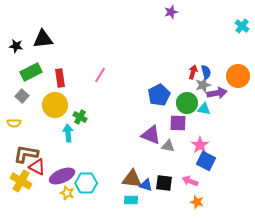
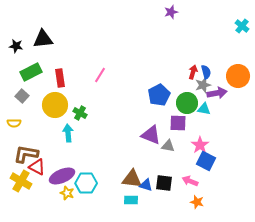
green cross: moved 4 px up
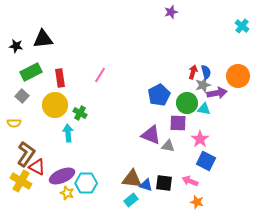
pink star: moved 6 px up
brown L-shape: rotated 115 degrees clockwise
cyan rectangle: rotated 40 degrees counterclockwise
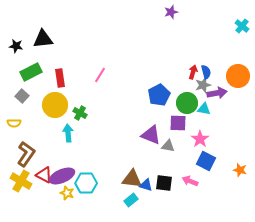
red triangle: moved 7 px right, 8 px down
orange star: moved 43 px right, 32 px up
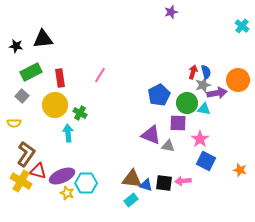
orange circle: moved 4 px down
red triangle: moved 6 px left, 4 px up; rotated 12 degrees counterclockwise
pink arrow: moved 7 px left; rotated 28 degrees counterclockwise
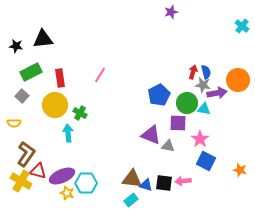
gray star: rotated 28 degrees clockwise
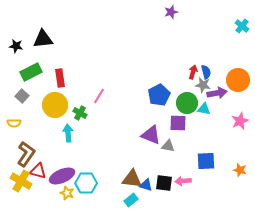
pink line: moved 1 px left, 21 px down
pink star: moved 40 px right, 18 px up; rotated 12 degrees clockwise
blue square: rotated 30 degrees counterclockwise
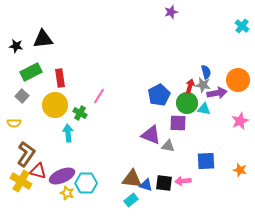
red arrow: moved 3 px left, 14 px down
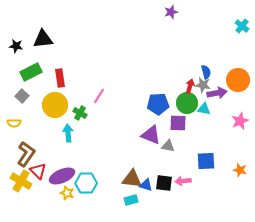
blue pentagon: moved 1 px left, 9 px down; rotated 25 degrees clockwise
red triangle: rotated 30 degrees clockwise
cyan rectangle: rotated 24 degrees clockwise
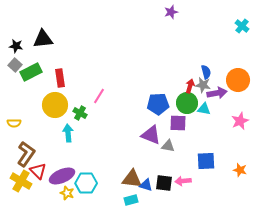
gray square: moved 7 px left, 31 px up
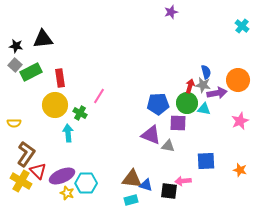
black square: moved 5 px right, 8 px down
